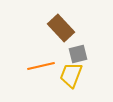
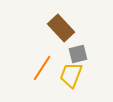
orange line: moved 1 px right, 2 px down; rotated 44 degrees counterclockwise
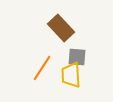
gray square: moved 1 px left, 3 px down; rotated 18 degrees clockwise
yellow trapezoid: rotated 24 degrees counterclockwise
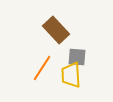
brown rectangle: moved 5 px left, 2 px down
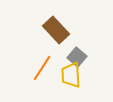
gray square: rotated 36 degrees clockwise
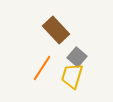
yellow trapezoid: moved 1 px right, 1 px down; rotated 20 degrees clockwise
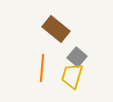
brown rectangle: moved 1 px up; rotated 8 degrees counterclockwise
orange line: rotated 28 degrees counterclockwise
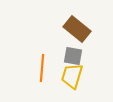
brown rectangle: moved 21 px right
gray square: moved 4 px left, 1 px up; rotated 30 degrees counterclockwise
